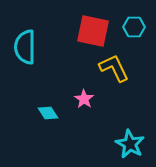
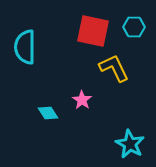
pink star: moved 2 px left, 1 px down
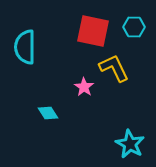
pink star: moved 2 px right, 13 px up
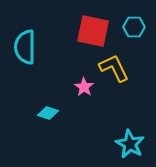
cyan diamond: rotated 40 degrees counterclockwise
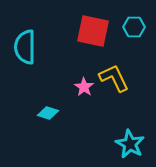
yellow L-shape: moved 10 px down
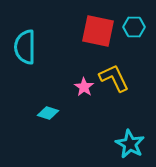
red square: moved 5 px right
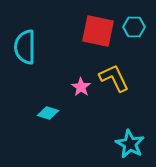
pink star: moved 3 px left
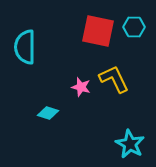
yellow L-shape: moved 1 px down
pink star: rotated 18 degrees counterclockwise
